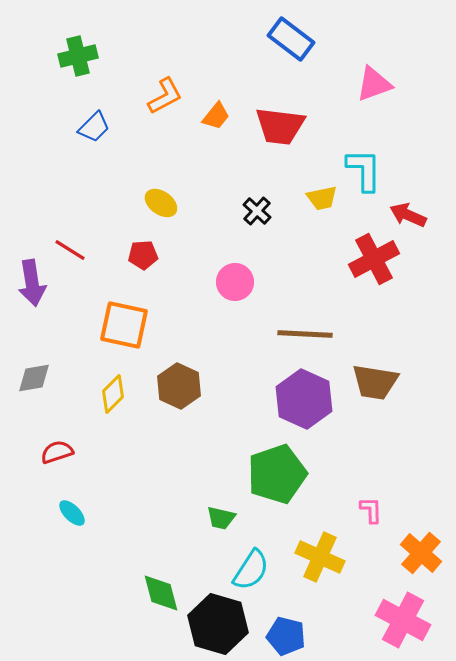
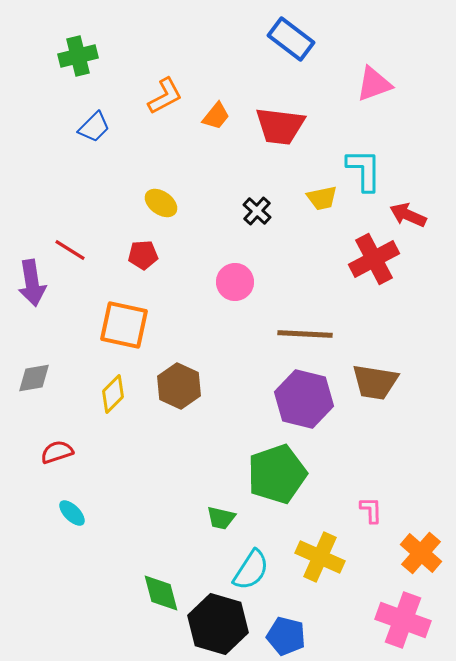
purple hexagon: rotated 10 degrees counterclockwise
pink cross: rotated 8 degrees counterclockwise
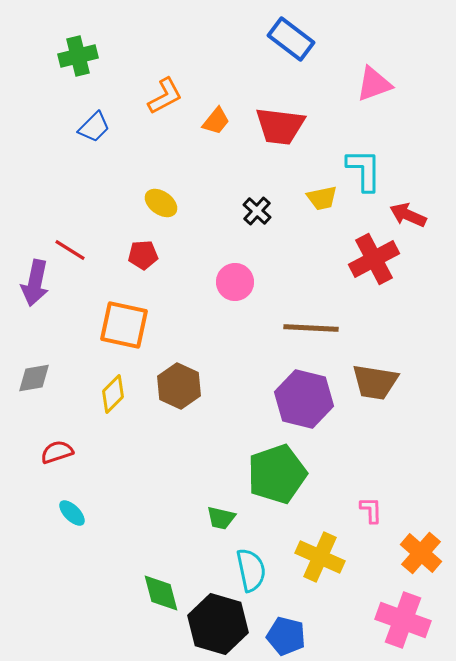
orange trapezoid: moved 5 px down
purple arrow: moved 3 px right; rotated 21 degrees clockwise
brown line: moved 6 px right, 6 px up
cyan semicircle: rotated 45 degrees counterclockwise
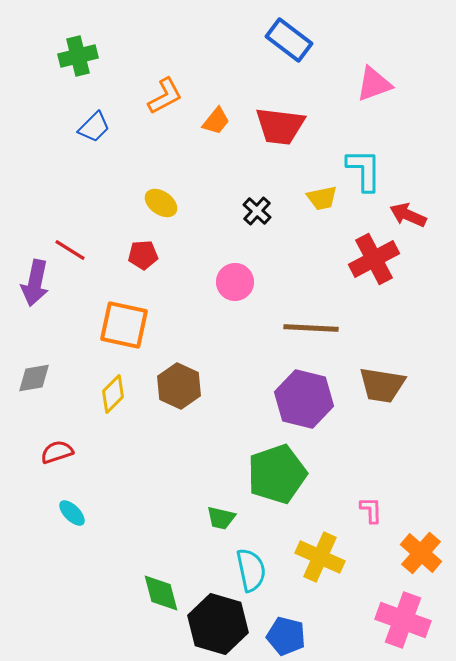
blue rectangle: moved 2 px left, 1 px down
brown trapezoid: moved 7 px right, 3 px down
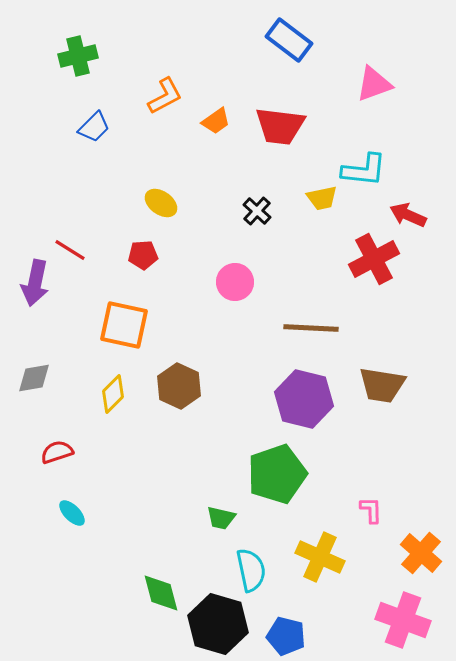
orange trapezoid: rotated 16 degrees clockwise
cyan L-shape: rotated 96 degrees clockwise
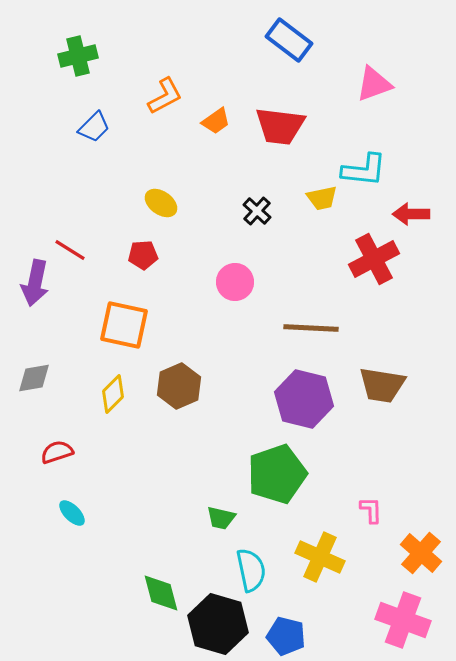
red arrow: moved 3 px right, 1 px up; rotated 24 degrees counterclockwise
brown hexagon: rotated 12 degrees clockwise
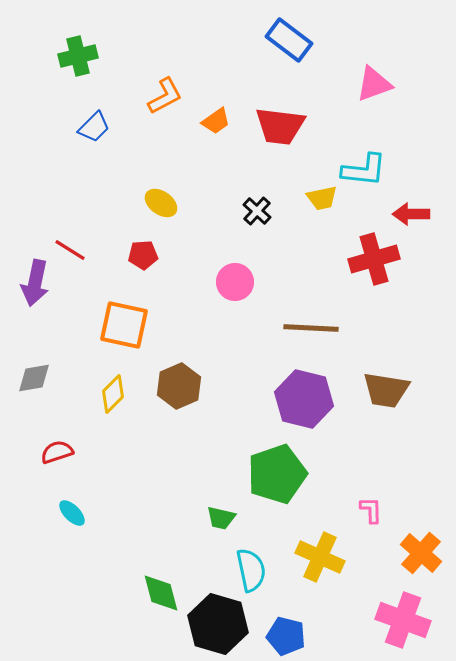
red cross: rotated 12 degrees clockwise
brown trapezoid: moved 4 px right, 5 px down
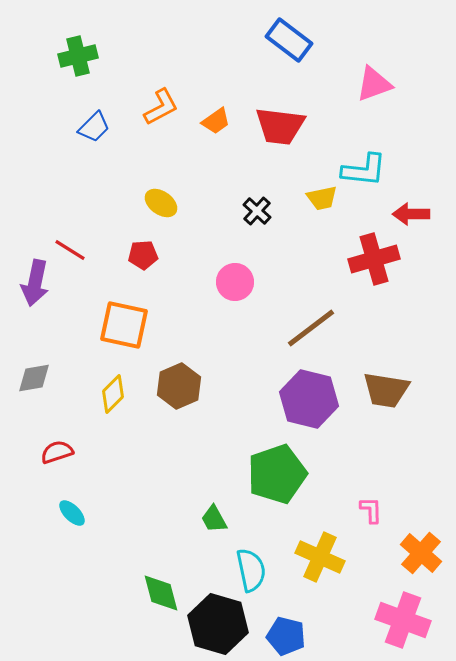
orange L-shape: moved 4 px left, 11 px down
brown line: rotated 40 degrees counterclockwise
purple hexagon: moved 5 px right
green trapezoid: moved 7 px left, 1 px down; rotated 48 degrees clockwise
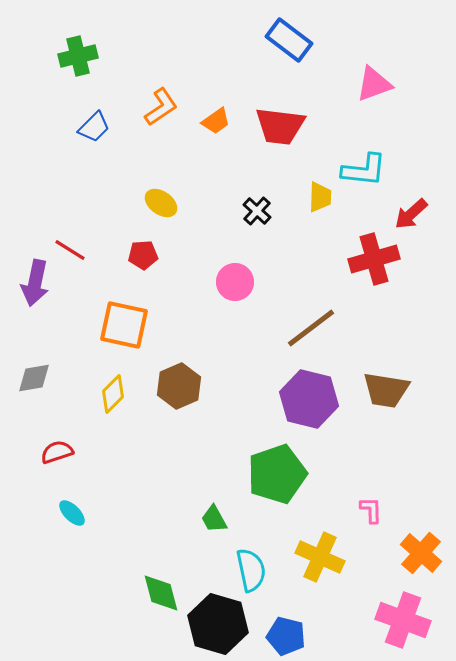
orange L-shape: rotated 6 degrees counterclockwise
yellow trapezoid: moved 2 px left, 1 px up; rotated 76 degrees counterclockwise
red arrow: rotated 42 degrees counterclockwise
